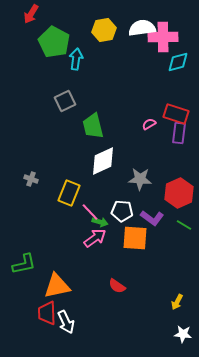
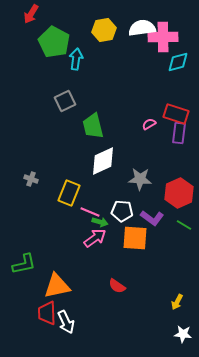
pink line: rotated 24 degrees counterclockwise
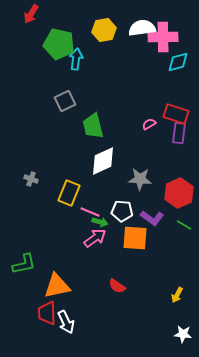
green pentagon: moved 5 px right, 2 px down; rotated 16 degrees counterclockwise
yellow arrow: moved 7 px up
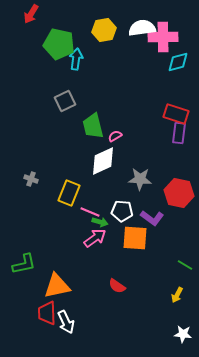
pink semicircle: moved 34 px left, 12 px down
red hexagon: rotated 24 degrees counterclockwise
green line: moved 1 px right, 40 px down
